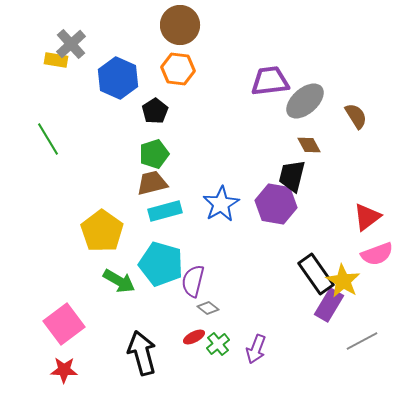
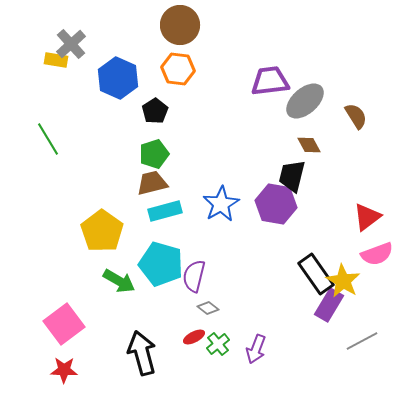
purple semicircle: moved 1 px right, 5 px up
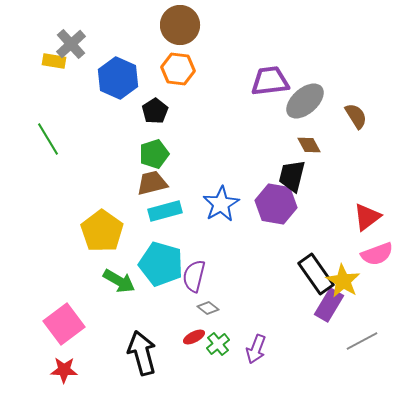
yellow rectangle: moved 2 px left, 1 px down
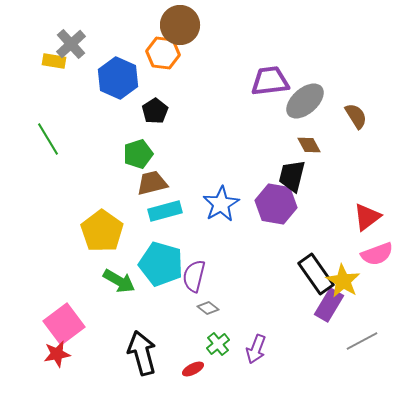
orange hexagon: moved 15 px left, 16 px up
green pentagon: moved 16 px left
red ellipse: moved 1 px left, 32 px down
red star: moved 7 px left, 16 px up; rotated 12 degrees counterclockwise
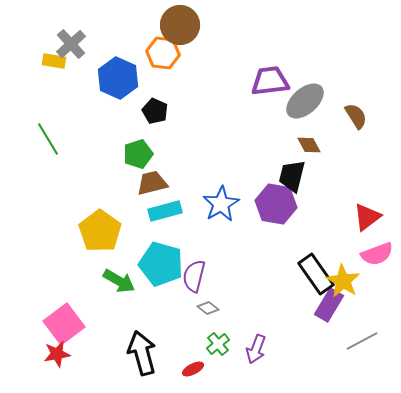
black pentagon: rotated 15 degrees counterclockwise
yellow pentagon: moved 2 px left
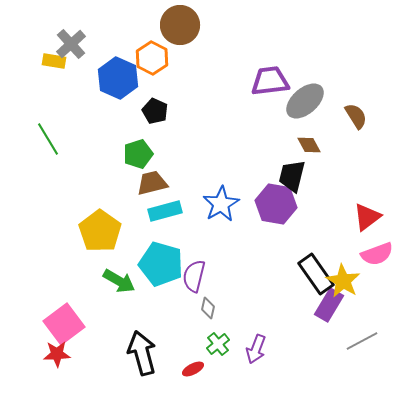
orange hexagon: moved 11 px left, 5 px down; rotated 20 degrees clockwise
gray diamond: rotated 65 degrees clockwise
red star: rotated 8 degrees clockwise
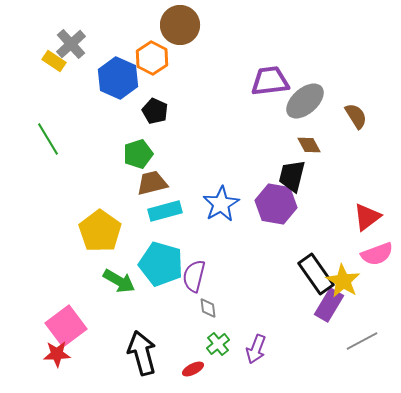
yellow rectangle: rotated 25 degrees clockwise
gray diamond: rotated 20 degrees counterclockwise
pink square: moved 2 px right, 2 px down
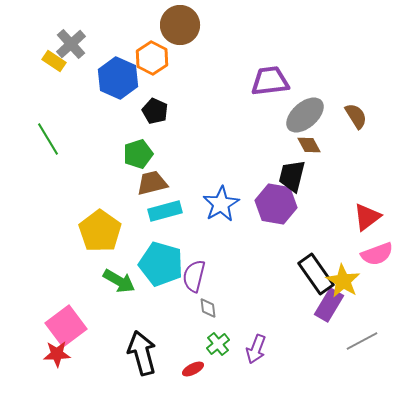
gray ellipse: moved 14 px down
